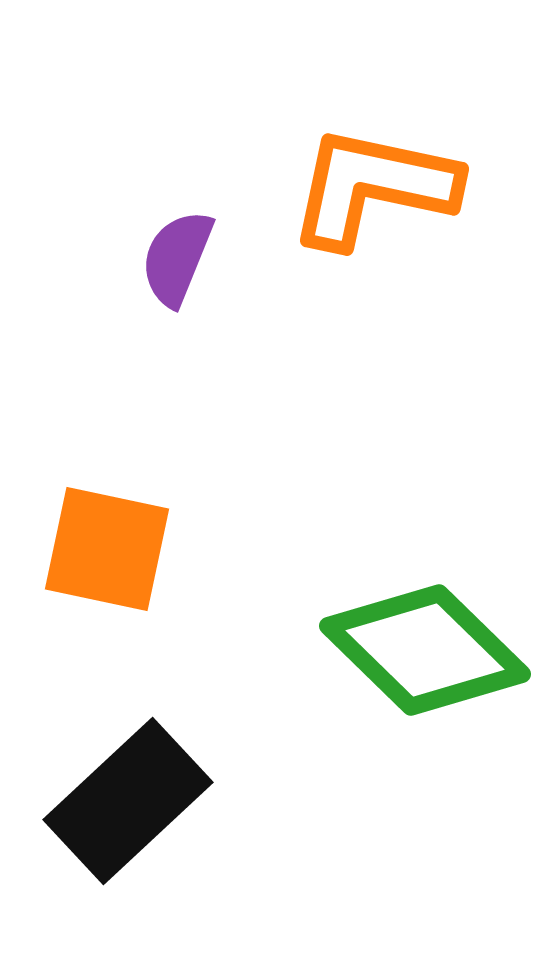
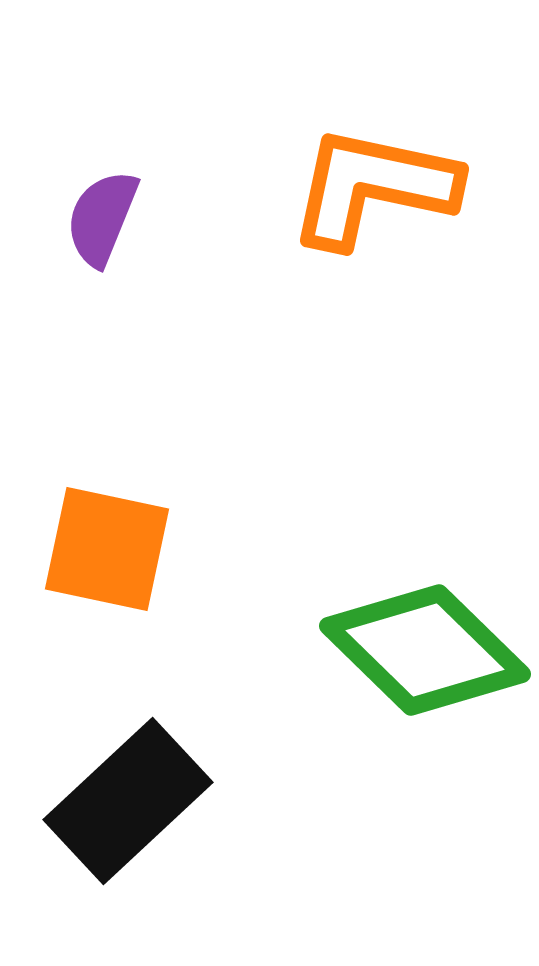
purple semicircle: moved 75 px left, 40 px up
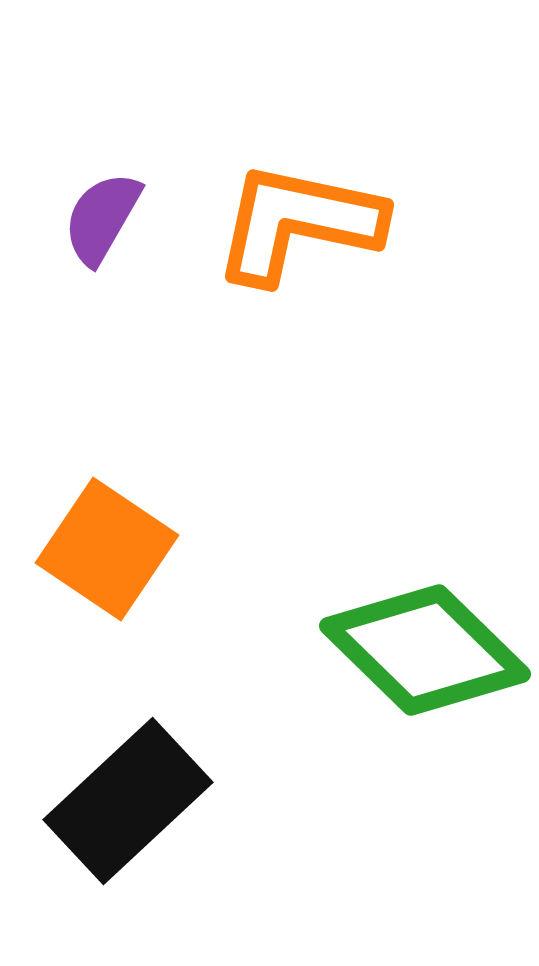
orange L-shape: moved 75 px left, 36 px down
purple semicircle: rotated 8 degrees clockwise
orange square: rotated 22 degrees clockwise
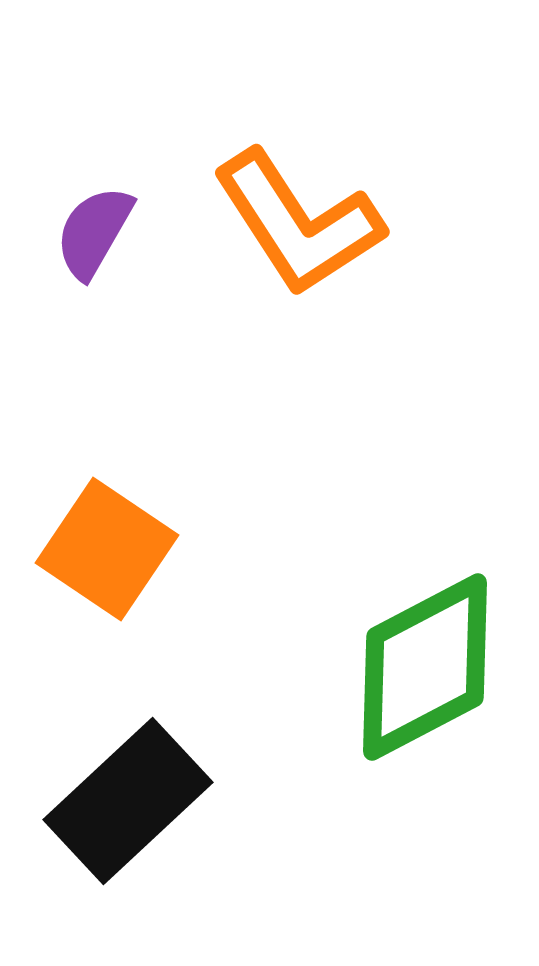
purple semicircle: moved 8 px left, 14 px down
orange L-shape: rotated 135 degrees counterclockwise
green diamond: moved 17 px down; rotated 72 degrees counterclockwise
